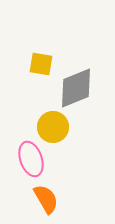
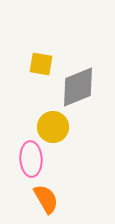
gray diamond: moved 2 px right, 1 px up
pink ellipse: rotated 16 degrees clockwise
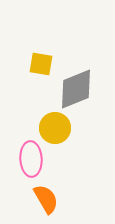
gray diamond: moved 2 px left, 2 px down
yellow circle: moved 2 px right, 1 px down
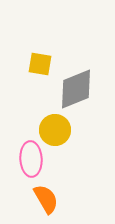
yellow square: moved 1 px left
yellow circle: moved 2 px down
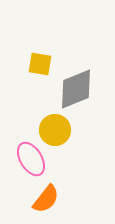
pink ellipse: rotated 28 degrees counterclockwise
orange semicircle: rotated 68 degrees clockwise
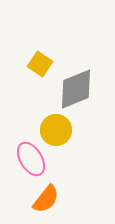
yellow square: rotated 25 degrees clockwise
yellow circle: moved 1 px right
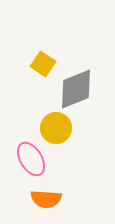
yellow square: moved 3 px right
yellow circle: moved 2 px up
orange semicircle: rotated 56 degrees clockwise
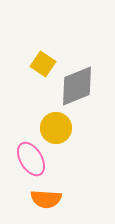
gray diamond: moved 1 px right, 3 px up
